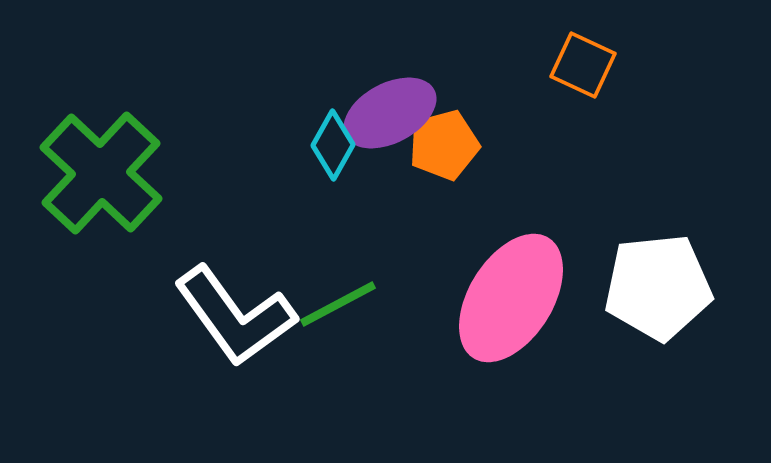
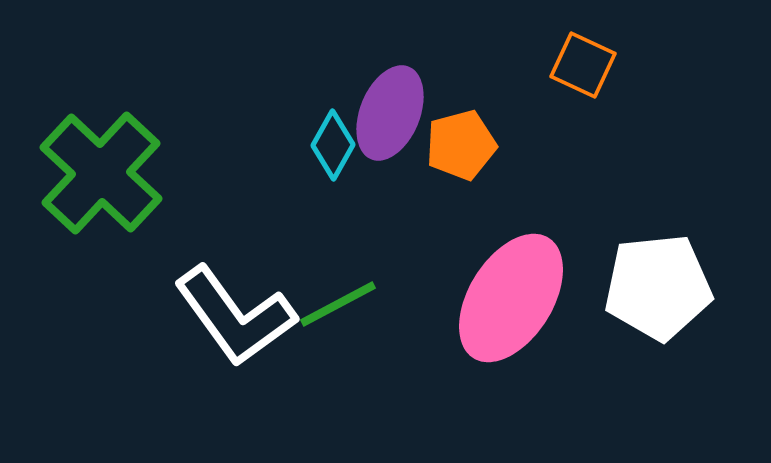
purple ellipse: rotated 40 degrees counterclockwise
orange pentagon: moved 17 px right
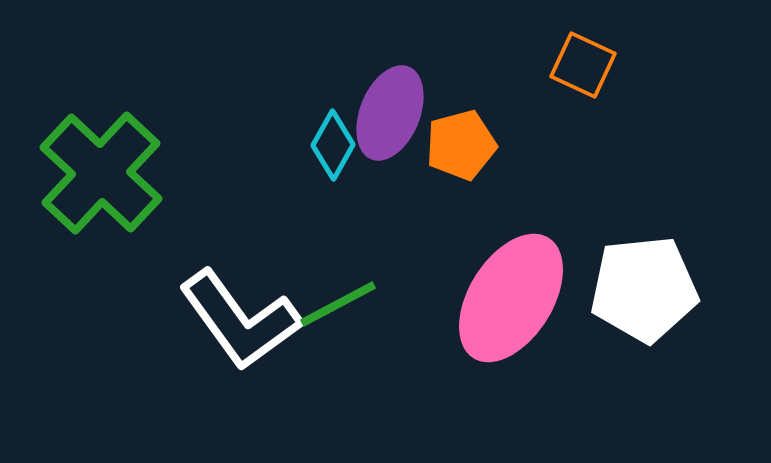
white pentagon: moved 14 px left, 2 px down
white L-shape: moved 5 px right, 4 px down
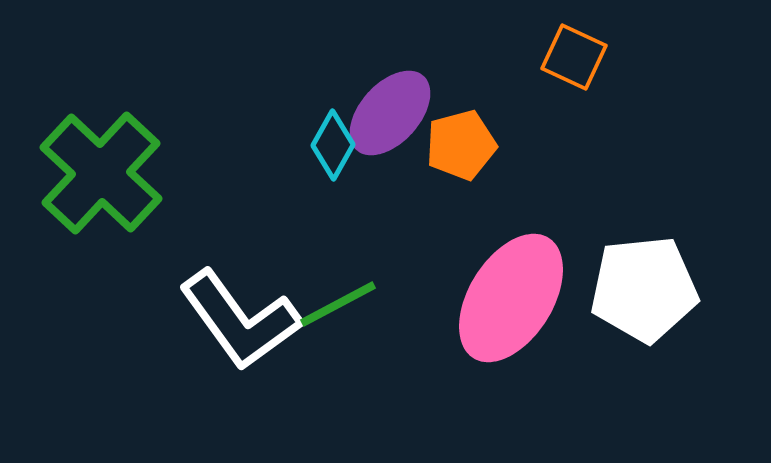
orange square: moved 9 px left, 8 px up
purple ellipse: rotated 20 degrees clockwise
